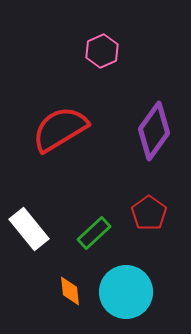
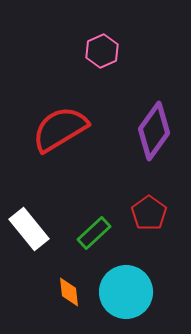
orange diamond: moved 1 px left, 1 px down
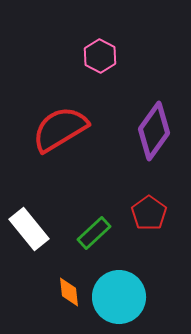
pink hexagon: moved 2 px left, 5 px down; rotated 8 degrees counterclockwise
cyan circle: moved 7 px left, 5 px down
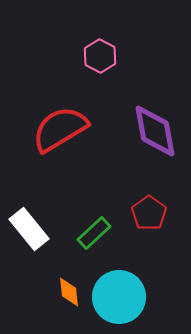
purple diamond: moved 1 px right; rotated 46 degrees counterclockwise
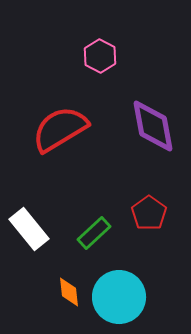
purple diamond: moved 2 px left, 5 px up
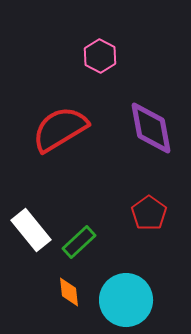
purple diamond: moved 2 px left, 2 px down
white rectangle: moved 2 px right, 1 px down
green rectangle: moved 15 px left, 9 px down
cyan circle: moved 7 px right, 3 px down
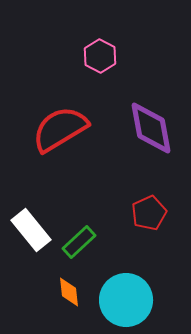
red pentagon: rotated 12 degrees clockwise
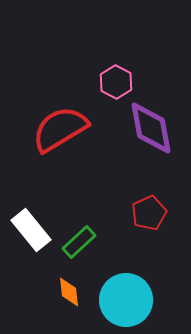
pink hexagon: moved 16 px right, 26 px down
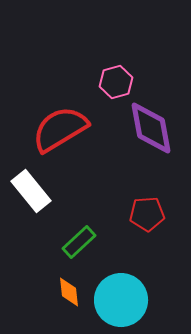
pink hexagon: rotated 16 degrees clockwise
red pentagon: moved 2 px left, 1 px down; rotated 20 degrees clockwise
white rectangle: moved 39 px up
cyan circle: moved 5 px left
